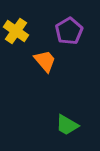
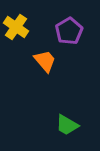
yellow cross: moved 4 px up
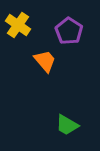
yellow cross: moved 2 px right, 2 px up
purple pentagon: rotated 8 degrees counterclockwise
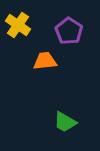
orange trapezoid: rotated 55 degrees counterclockwise
green trapezoid: moved 2 px left, 3 px up
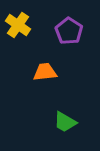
orange trapezoid: moved 11 px down
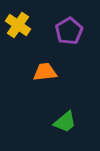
purple pentagon: rotated 8 degrees clockwise
green trapezoid: rotated 70 degrees counterclockwise
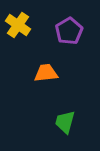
orange trapezoid: moved 1 px right, 1 px down
green trapezoid: rotated 145 degrees clockwise
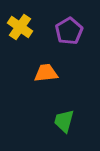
yellow cross: moved 2 px right, 2 px down
green trapezoid: moved 1 px left, 1 px up
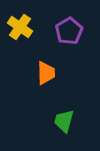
orange trapezoid: rotated 95 degrees clockwise
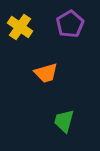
purple pentagon: moved 1 px right, 7 px up
orange trapezoid: rotated 75 degrees clockwise
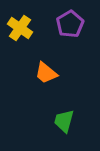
yellow cross: moved 1 px down
orange trapezoid: rotated 55 degrees clockwise
